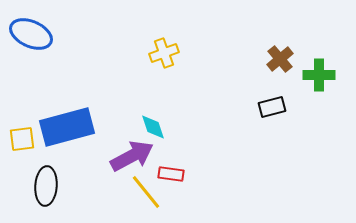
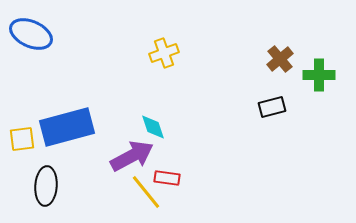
red rectangle: moved 4 px left, 4 px down
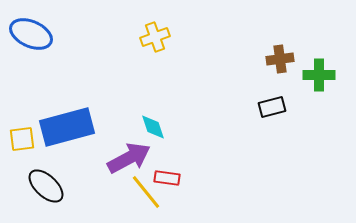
yellow cross: moved 9 px left, 16 px up
brown cross: rotated 32 degrees clockwise
purple arrow: moved 3 px left, 2 px down
black ellipse: rotated 51 degrees counterclockwise
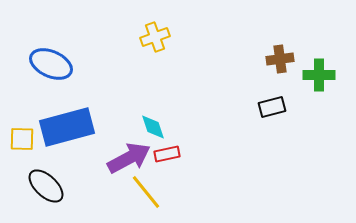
blue ellipse: moved 20 px right, 30 px down
yellow square: rotated 8 degrees clockwise
red rectangle: moved 24 px up; rotated 20 degrees counterclockwise
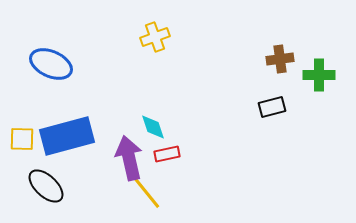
blue rectangle: moved 9 px down
purple arrow: rotated 75 degrees counterclockwise
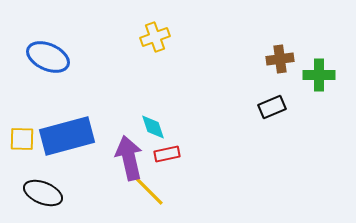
blue ellipse: moved 3 px left, 7 px up
black rectangle: rotated 8 degrees counterclockwise
black ellipse: moved 3 px left, 7 px down; rotated 21 degrees counterclockwise
yellow line: moved 2 px right, 2 px up; rotated 6 degrees counterclockwise
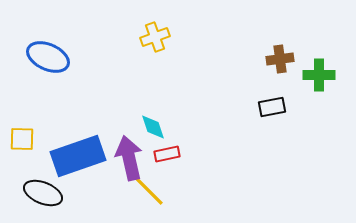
black rectangle: rotated 12 degrees clockwise
blue rectangle: moved 11 px right, 20 px down; rotated 4 degrees counterclockwise
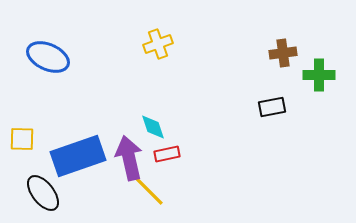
yellow cross: moved 3 px right, 7 px down
brown cross: moved 3 px right, 6 px up
black ellipse: rotated 30 degrees clockwise
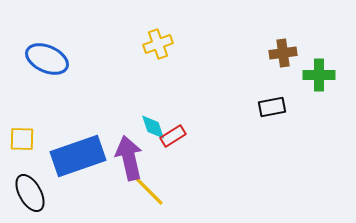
blue ellipse: moved 1 px left, 2 px down
red rectangle: moved 6 px right, 18 px up; rotated 20 degrees counterclockwise
black ellipse: moved 13 px left; rotated 9 degrees clockwise
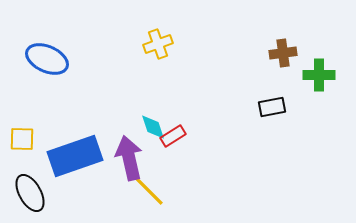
blue rectangle: moved 3 px left
